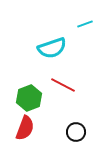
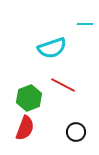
cyan line: rotated 21 degrees clockwise
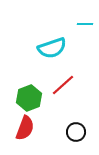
red line: rotated 70 degrees counterclockwise
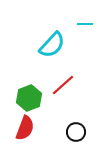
cyan semicircle: moved 3 px up; rotated 28 degrees counterclockwise
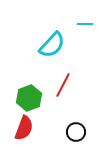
red line: rotated 20 degrees counterclockwise
red semicircle: moved 1 px left
